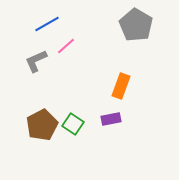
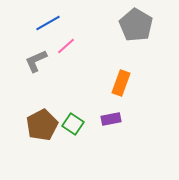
blue line: moved 1 px right, 1 px up
orange rectangle: moved 3 px up
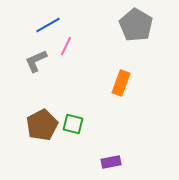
blue line: moved 2 px down
pink line: rotated 24 degrees counterclockwise
purple rectangle: moved 43 px down
green square: rotated 20 degrees counterclockwise
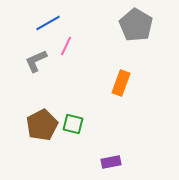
blue line: moved 2 px up
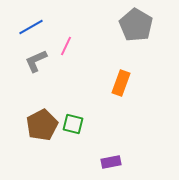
blue line: moved 17 px left, 4 px down
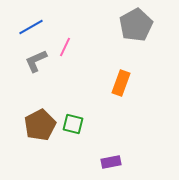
gray pentagon: rotated 12 degrees clockwise
pink line: moved 1 px left, 1 px down
brown pentagon: moved 2 px left
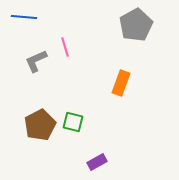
blue line: moved 7 px left, 10 px up; rotated 35 degrees clockwise
pink line: rotated 42 degrees counterclockwise
green square: moved 2 px up
purple rectangle: moved 14 px left; rotated 18 degrees counterclockwise
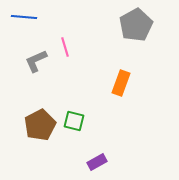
green square: moved 1 px right, 1 px up
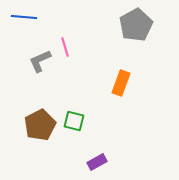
gray L-shape: moved 4 px right
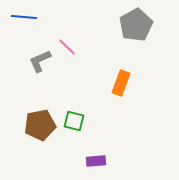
pink line: moved 2 px right; rotated 30 degrees counterclockwise
brown pentagon: rotated 16 degrees clockwise
purple rectangle: moved 1 px left, 1 px up; rotated 24 degrees clockwise
